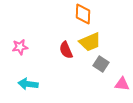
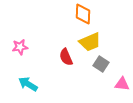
red semicircle: moved 7 px down
cyan arrow: rotated 24 degrees clockwise
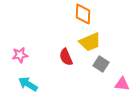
pink star: moved 8 px down
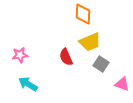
pink triangle: rotated 14 degrees clockwise
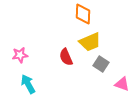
cyan arrow: rotated 30 degrees clockwise
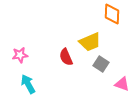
orange diamond: moved 29 px right
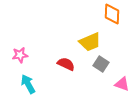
red semicircle: moved 7 px down; rotated 138 degrees clockwise
